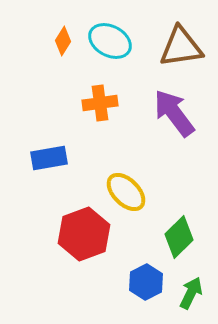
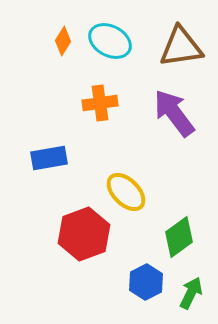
green diamond: rotated 9 degrees clockwise
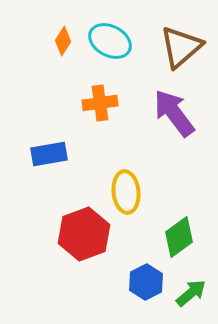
brown triangle: rotated 33 degrees counterclockwise
blue rectangle: moved 4 px up
yellow ellipse: rotated 39 degrees clockwise
green arrow: rotated 24 degrees clockwise
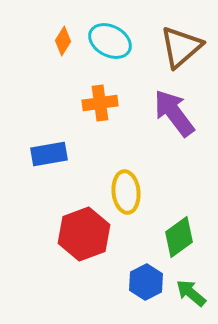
green arrow: rotated 100 degrees counterclockwise
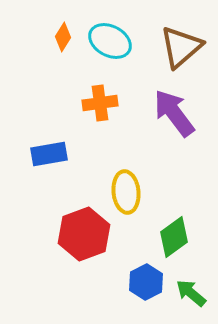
orange diamond: moved 4 px up
green diamond: moved 5 px left
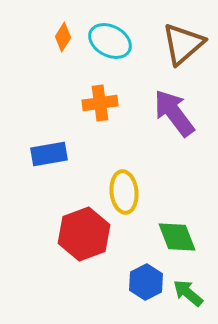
brown triangle: moved 2 px right, 3 px up
yellow ellipse: moved 2 px left
green diamond: moved 3 px right; rotated 75 degrees counterclockwise
green arrow: moved 3 px left
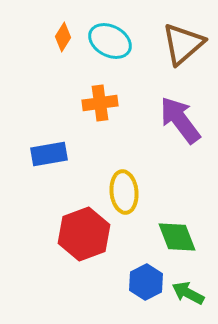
purple arrow: moved 6 px right, 7 px down
green arrow: rotated 12 degrees counterclockwise
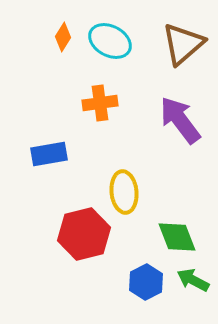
red hexagon: rotated 6 degrees clockwise
green arrow: moved 5 px right, 13 px up
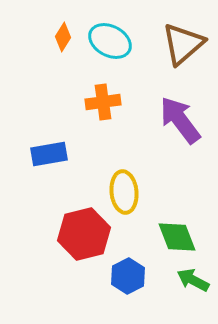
orange cross: moved 3 px right, 1 px up
blue hexagon: moved 18 px left, 6 px up
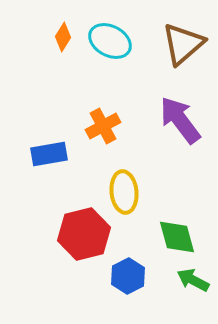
orange cross: moved 24 px down; rotated 20 degrees counterclockwise
green diamond: rotated 6 degrees clockwise
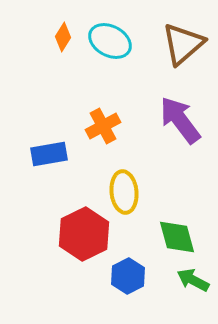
red hexagon: rotated 12 degrees counterclockwise
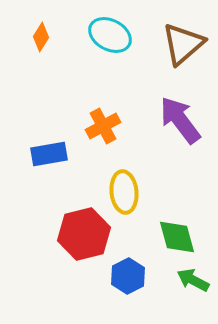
orange diamond: moved 22 px left
cyan ellipse: moved 6 px up
red hexagon: rotated 12 degrees clockwise
